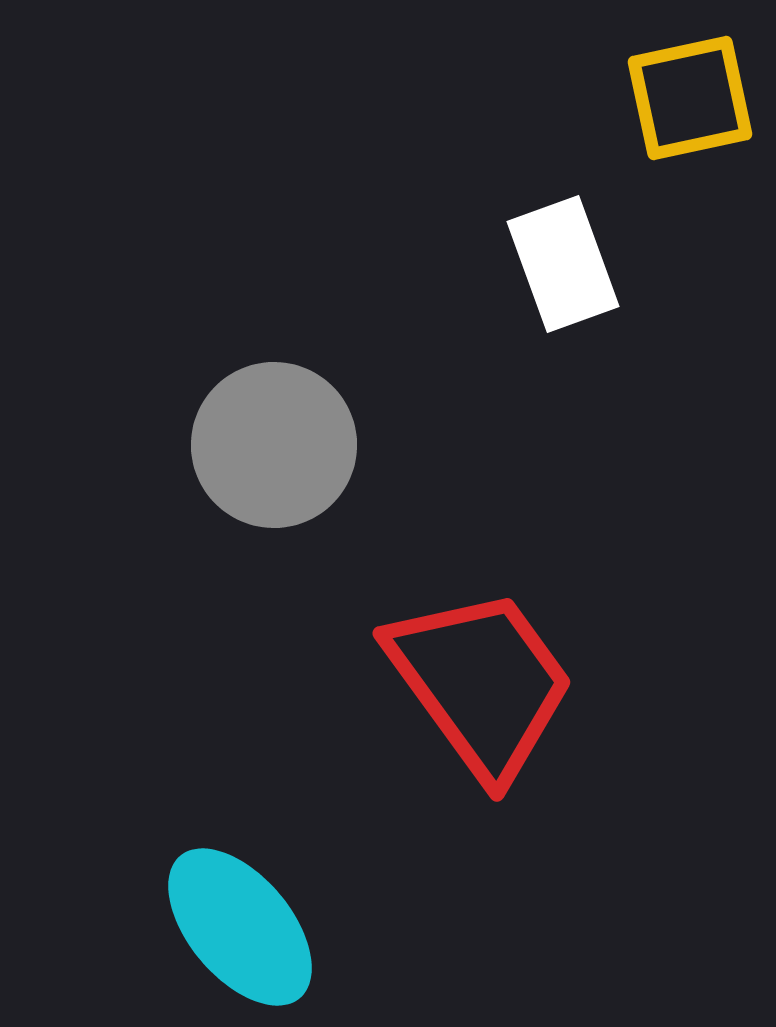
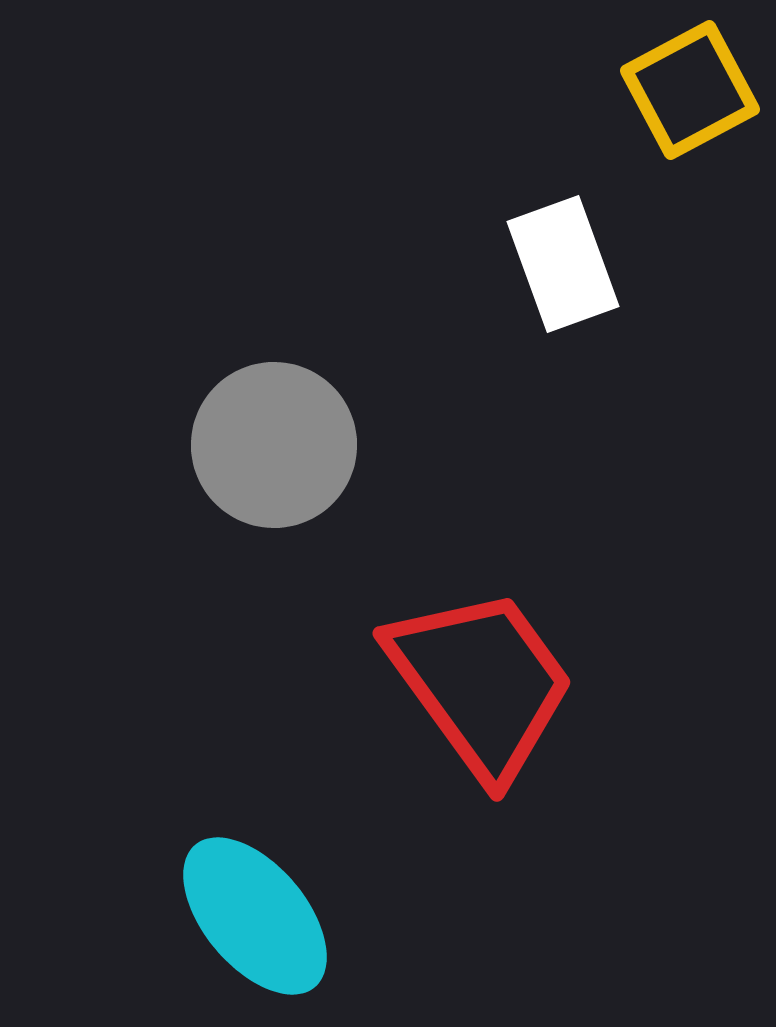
yellow square: moved 8 px up; rotated 16 degrees counterclockwise
cyan ellipse: moved 15 px right, 11 px up
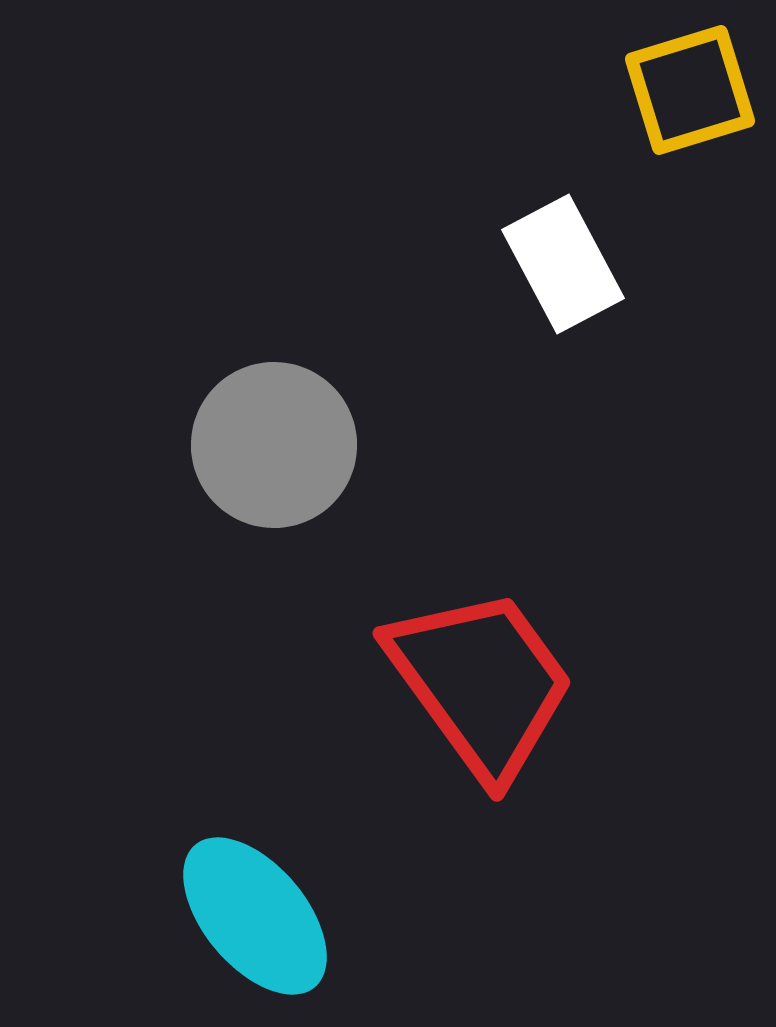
yellow square: rotated 11 degrees clockwise
white rectangle: rotated 8 degrees counterclockwise
